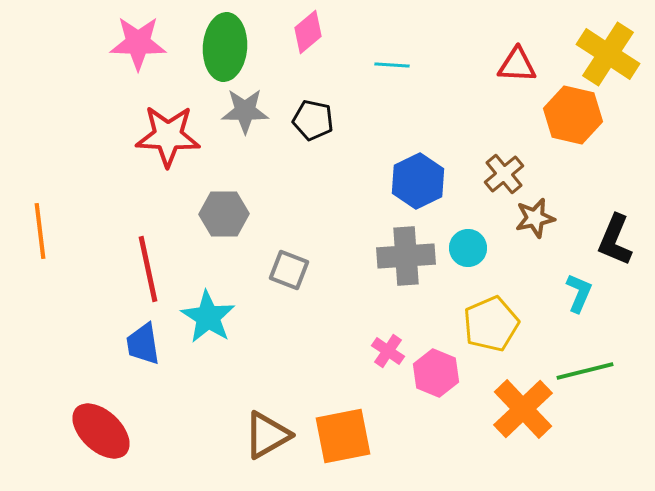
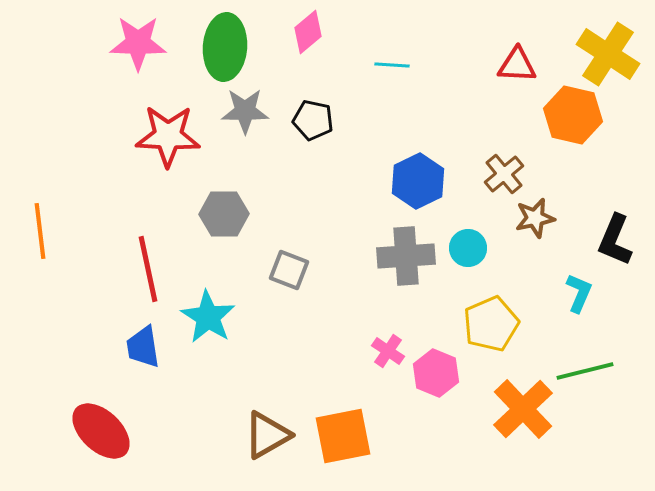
blue trapezoid: moved 3 px down
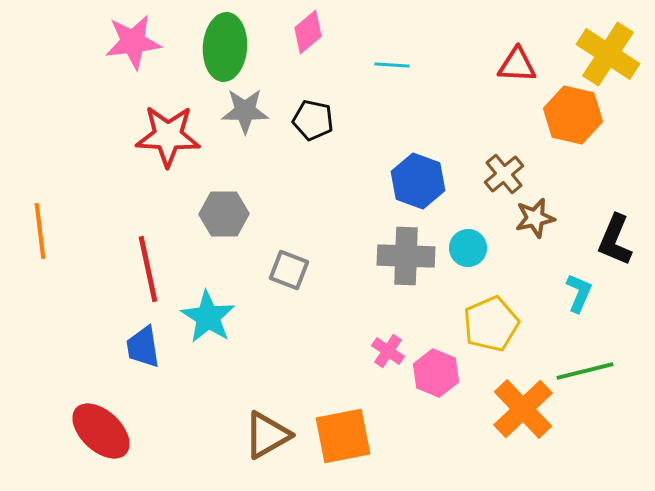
pink star: moved 5 px left, 1 px up; rotated 8 degrees counterclockwise
blue hexagon: rotated 14 degrees counterclockwise
gray cross: rotated 6 degrees clockwise
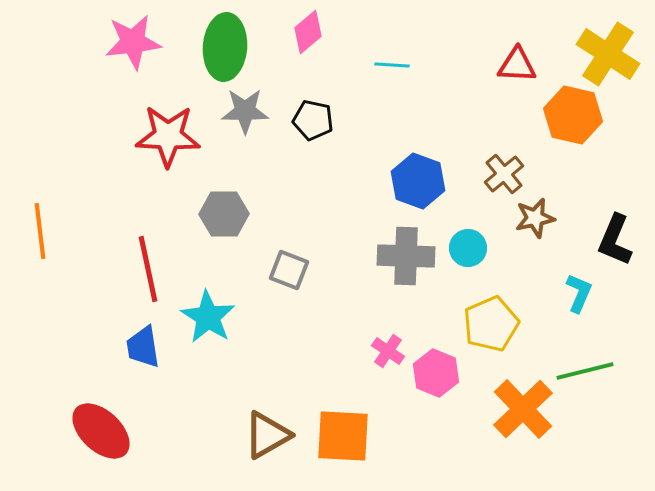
orange square: rotated 14 degrees clockwise
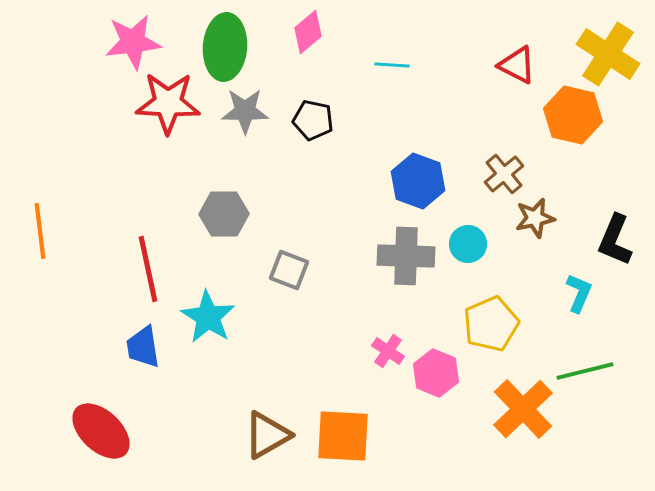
red triangle: rotated 24 degrees clockwise
red star: moved 33 px up
cyan circle: moved 4 px up
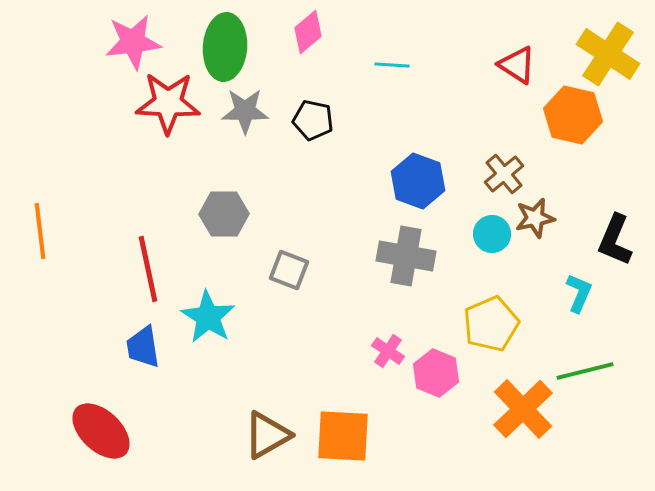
red triangle: rotated 6 degrees clockwise
cyan circle: moved 24 px right, 10 px up
gray cross: rotated 8 degrees clockwise
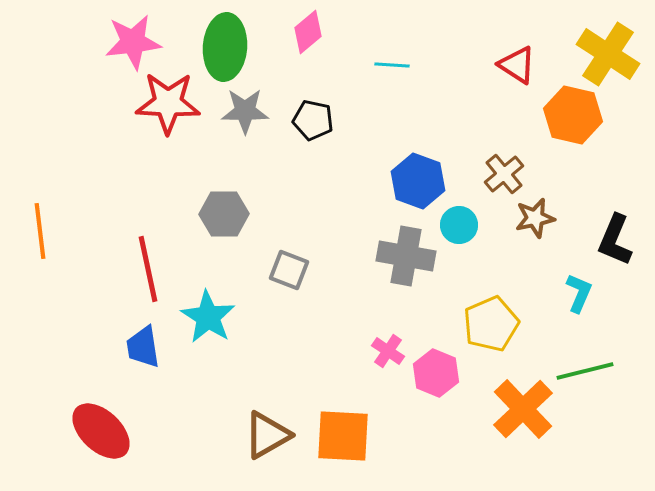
cyan circle: moved 33 px left, 9 px up
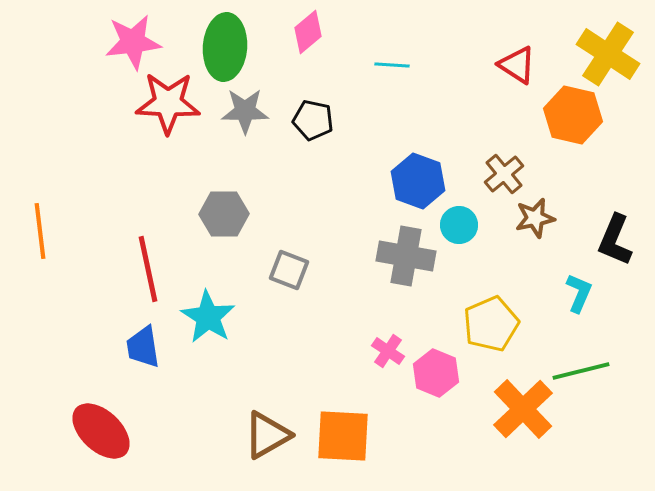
green line: moved 4 px left
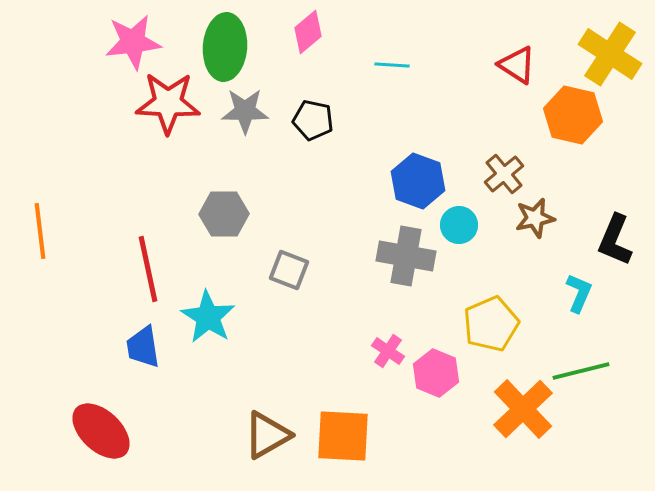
yellow cross: moved 2 px right
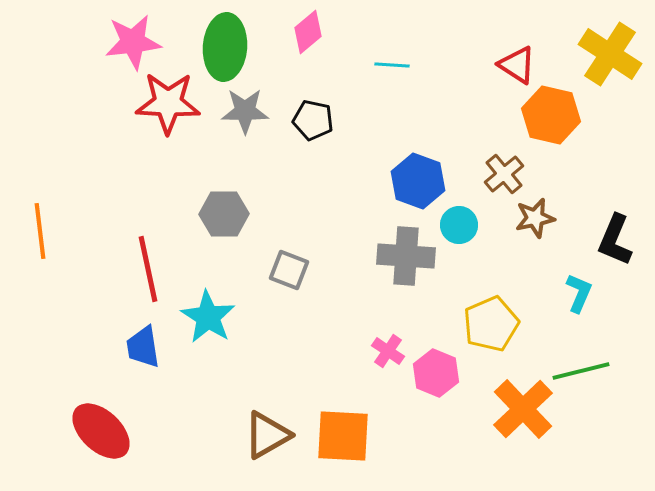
orange hexagon: moved 22 px left
gray cross: rotated 6 degrees counterclockwise
